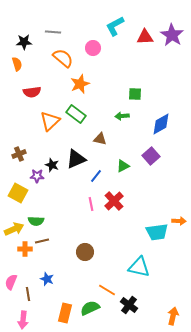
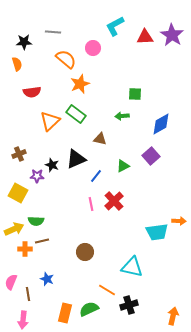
orange semicircle at (63, 58): moved 3 px right, 1 px down
cyan triangle at (139, 267): moved 7 px left
black cross at (129, 305): rotated 36 degrees clockwise
green semicircle at (90, 308): moved 1 px left, 1 px down
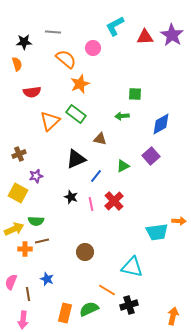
black star at (52, 165): moved 19 px right, 32 px down
purple star at (37, 176): moved 1 px left; rotated 16 degrees counterclockwise
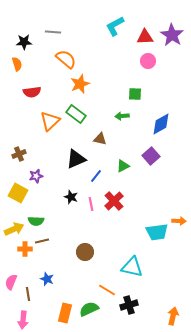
pink circle at (93, 48): moved 55 px right, 13 px down
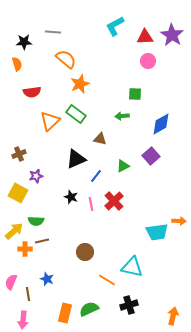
yellow arrow at (14, 229): moved 2 px down; rotated 18 degrees counterclockwise
orange line at (107, 290): moved 10 px up
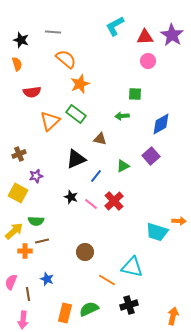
black star at (24, 42): moved 3 px left, 2 px up; rotated 21 degrees clockwise
pink line at (91, 204): rotated 40 degrees counterclockwise
cyan trapezoid at (157, 232): rotated 25 degrees clockwise
orange cross at (25, 249): moved 2 px down
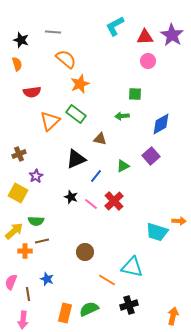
purple star at (36, 176): rotated 16 degrees counterclockwise
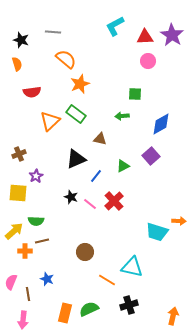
yellow square at (18, 193): rotated 24 degrees counterclockwise
pink line at (91, 204): moved 1 px left
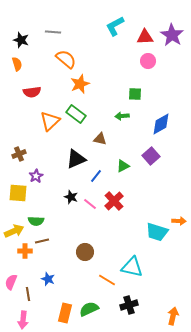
yellow arrow at (14, 231): rotated 18 degrees clockwise
blue star at (47, 279): moved 1 px right
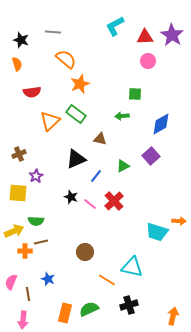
brown line at (42, 241): moved 1 px left, 1 px down
